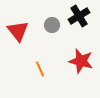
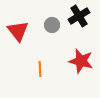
orange line: rotated 21 degrees clockwise
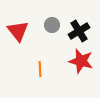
black cross: moved 15 px down
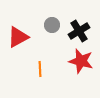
red triangle: moved 6 px down; rotated 40 degrees clockwise
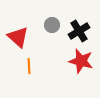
red triangle: rotated 50 degrees counterclockwise
orange line: moved 11 px left, 3 px up
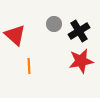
gray circle: moved 2 px right, 1 px up
red triangle: moved 3 px left, 2 px up
red star: rotated 25 degrees counterclockwise
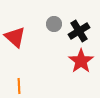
red triangle: moved 2 px down
red star: rotated 25 degrees counterclockwise
orange line: moved 10 px left, 20 px down
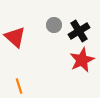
gray circle: moved 1 px down
red star: moved 1 px right, 1 px up; rotated 10 degrees clockwise
orange line: rotated 14 degrees counterclockwise
